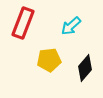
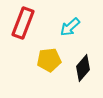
cyan arrow: moved 1 px left, 1 px down
black diamond: moved 2 px left
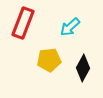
black diamond: rotated 12 degrees counterclockwise
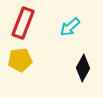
yellow pentagon: moved 29 px left
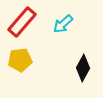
red rectangle: moved 1 px left, 1 px up; rotated 20 degrees clockwise
cyan arrow: moved 7 px left, 3 px up
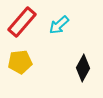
cyan arrow: moved 4 px left, 1 px down
yellow pentagon: moved 2 px down
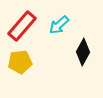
red rectangle: moved 4 px down
black diamond: moved 16 px up
